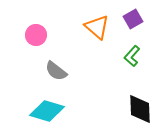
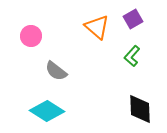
pink circle: moved 5 px left, 1 px down
cyan diamond: rotated 16 degrees clockwise
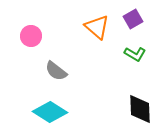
green L-shape: moved 3 px right, 2 px up; rotated 100 degrees counterclockwise
cyan diamond: moved 3 px right, 1 px down
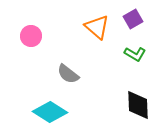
gray semicircle: moved 12 px right, 3 px down
black diamond: moved 2 px left, 4 px up
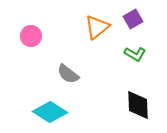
orange triangle: rotated 40 degrees clockwise
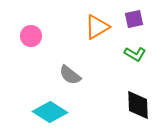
purple square: moved 1 px right; rotated 18 degrees clockwise
orange triangle: rotated 8 degrees clockwise
gray semicircle: moved 2 px right, 1 px down
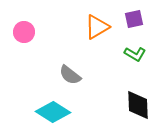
pink circle: moved 7 px left, 4 px up
cyan diamond: moved 3 px right
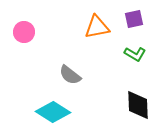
orange triangle: rotated 20 degrees clockwise
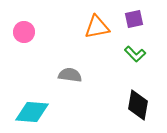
green L-shape: rotated 15 degrees clockwise
gray semicircle: rotated 150 degrees clockwise
black diamond: rotated 12 degrees clockwise
cyan diamond: moved 21 px left; rotated 28 degrees counterclockwise
